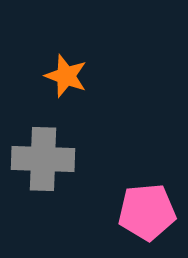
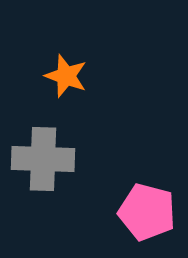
pink pentagon: rotated 20 degrees clockwise
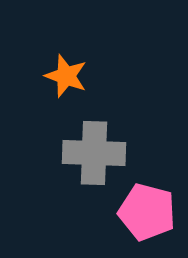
gray cross: moved 51 px right, 6 px up
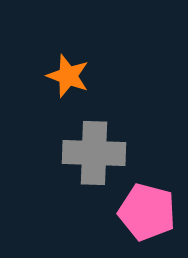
orange star: moved 2 px right
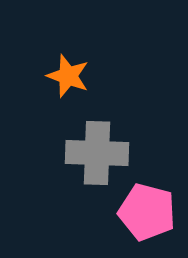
gray cross: moved 3 px right
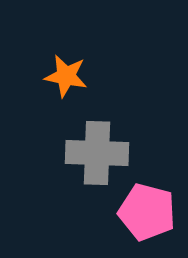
orange star: moved 2 px left; rotated 9 degrees counterclockwise
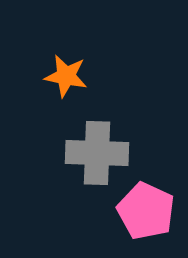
pink pentagon: moved 1 px left, 1 px up; rotated 10 degrees clockwise
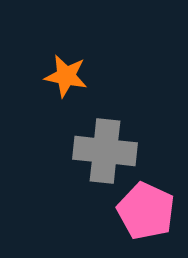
gray cross: moved 8 px right, 2 px up; rotated 4 degrees clockwise
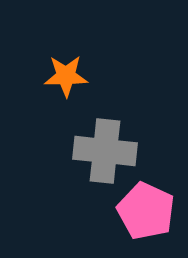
orange star: rotated 12 degrees counterclockwise
